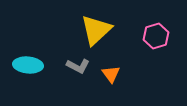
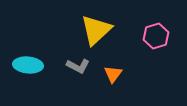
orange triangle: moved 2 px right; rotated 12 degrees clockwise
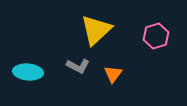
cyan ellipse: moved 7 px down
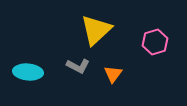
pink hexagon: moved 1 px left, 6 px down
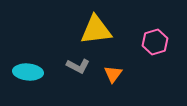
yellow triangle: rotated 36 degrees clockwise
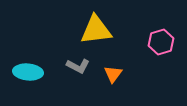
pink hexagon: moved 6 px right
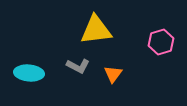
cyan ellipse: moved 1 px right, 1 px down
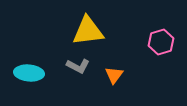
yellow triangle: moved 8 px left, 1 px down
orange triangle: moved 1 px right, 1 px down
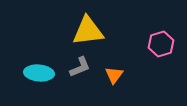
pink hexagon: moved 2 px down
gray L-shape: moved 2 px right, 1 px down; rotated 50 degrees counterclockwise
cyan ellipse: moved 10 px right
